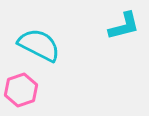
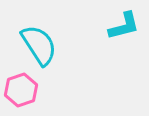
cyan semicircle: rotated 30 degrees clockwise
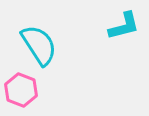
pink hexagon: rotated 20 degrees counterclockwise
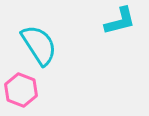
cyan L-shape: moved 4 px left, 5 px up
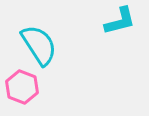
pink hexagon: moved 1 px right, 3 px up
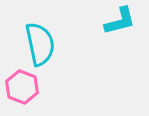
cyan semicircle: moved 1 px right, 1 px up; rotated 21 degrees clockwise
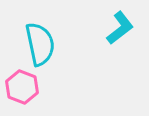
cyan L-shape: moved 7 px down; rotated 24 degrees counterclockwise
